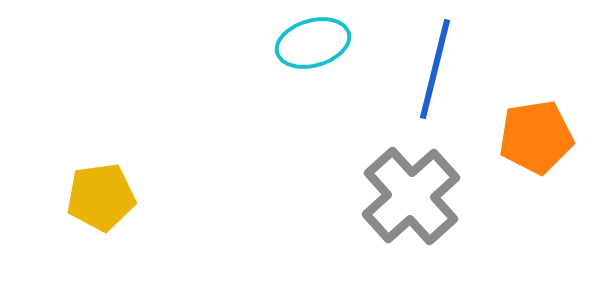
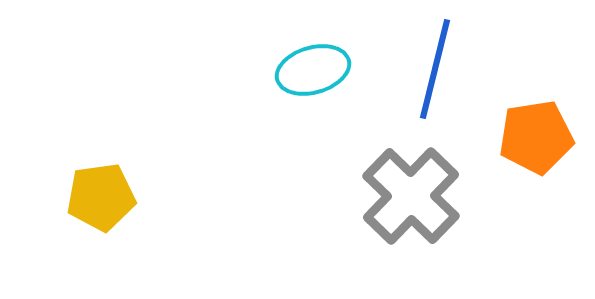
cyan ellipse: moved 27 px down
gray cross: rotated 4 degrees counterclockwise
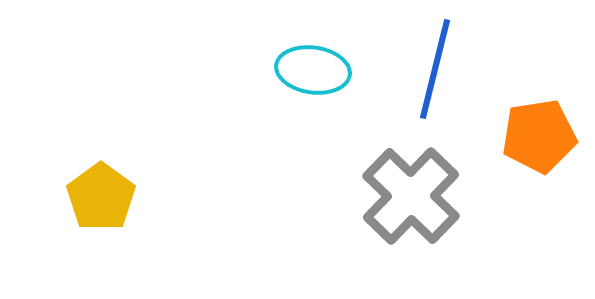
cyan ellipse: rotated 24 degrees clockwise
orange pentagon: moved 3 px right, 1 px up
yellow pentagon: rotated 28 degrees counterclockwise
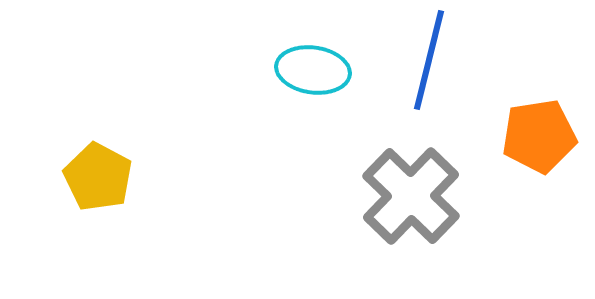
blue line: moved 6 px left, 9 px up
yellow pentagon: moved 3 px left, 20 px up; rotated 8 degrees counterclockwise
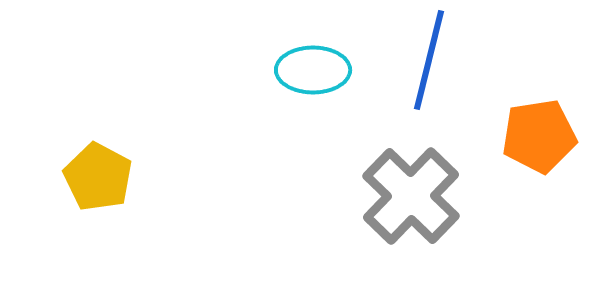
cyan ellipse: rotated 8 degrees counterclockwise
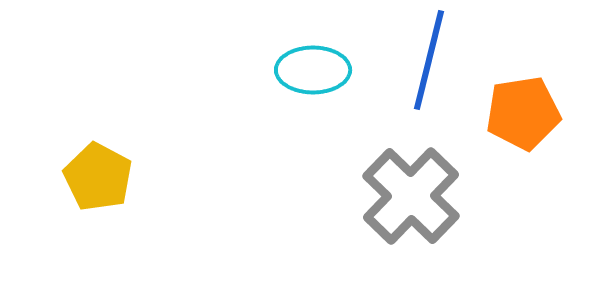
orange pentagon: moved 16 px left, 23 px up
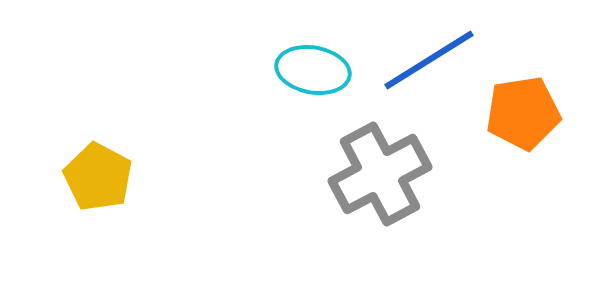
blue line: rotated 44 degrees clockwise
cyan ellipse: rotated 10 degrees clockwise
gray cross: moved 31 px left, 22 px up; rotated 18 degrees clockwise
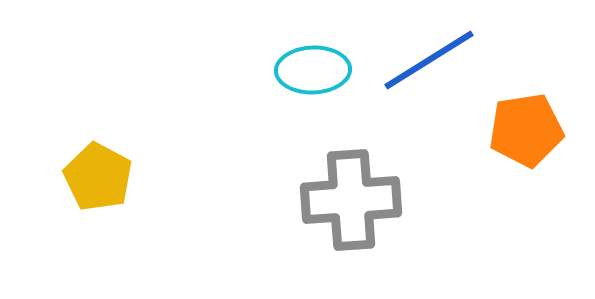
cyan ellipse: rotated 12 degrees counterclockwise
orange pentagon: moved 3 px right, 17 px down
gray cross: moved 29 px left, 26 px down; rotated 24 degrees clockwise
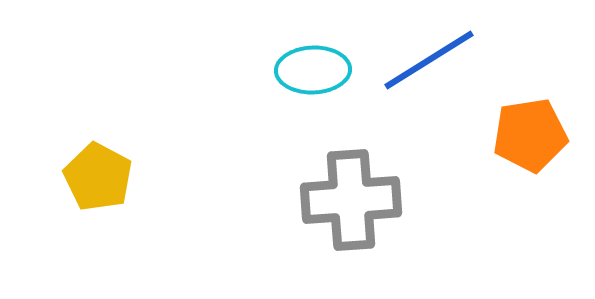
orange pentagon: moved 4 px right, 5 px down
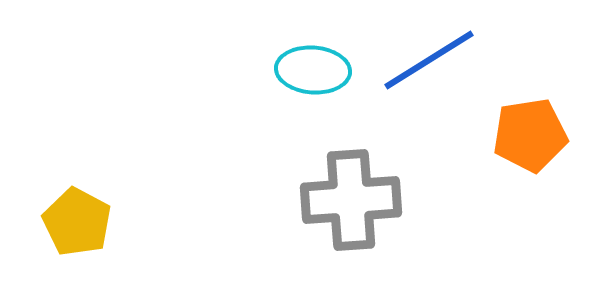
cyan ellipse: rotated 6 degrees clockwise
yellow pentagon: moved 21 px left, 45 px down
